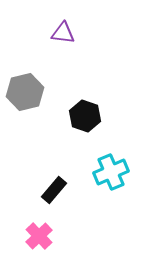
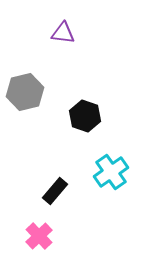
cyan cross: rotated 12 degrees counterclockwise
black rectangle: moved 1 px right, 1 px down
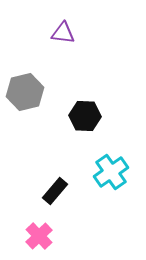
black hexagon: rotated 16 degrees counterclockwise
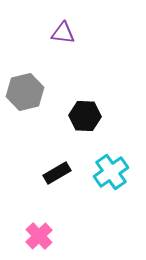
black rectangle: moved 2 px right, 18 px up; rotated 20 degrees clockwise
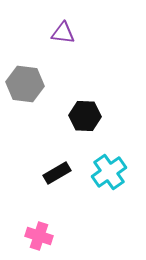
gray hexagon: moved 8 px up; rotated 21 degrees clockwise
cyan cross: moved 2 px left
pink cross: rotated 28 degrees counterclockwise
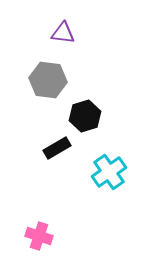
gray hexagon: moved 23 px right, 4 px up
black hexagon: rotated 20 degrees counterclockwise
black rectangle: moved 25 px up
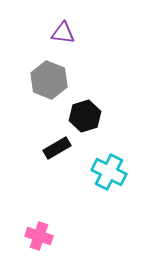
gray hexagon: moved 1 px right; rotated 15 degrees clockwise
cyan cross: rotated 28 degrees counterclockwise
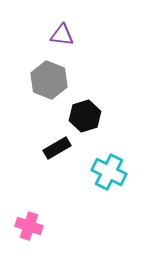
purple triangle: moved 1 px left, 2 px down
pink cross: moved 10 px left, 10 px up
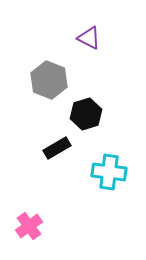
purple triangle: moved 27 px right, 3 px down; rotated 20 degrees clockwise
black hexagon: moved 1 px right, 2 px up
cyan cross: rotated 20 degrees counterclockwise
pink cross: rotated 36 degrees clockwise
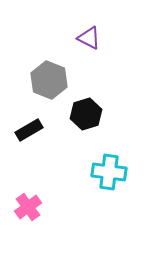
black rectangle: moved 28 px left, 18 px up
pink cross: moved 1 px left, 19 px up
